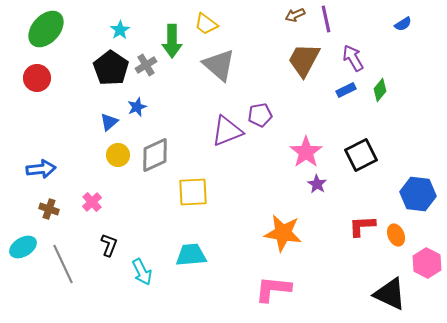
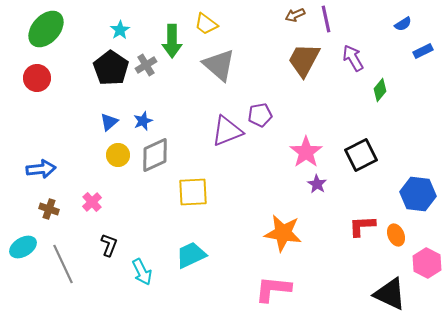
blue rectangle: moved 77 px right, 39 px up
blue star: moved 6 px right, 14 px down
cyan trapezoid: rotated 20 degrees counterclockwise
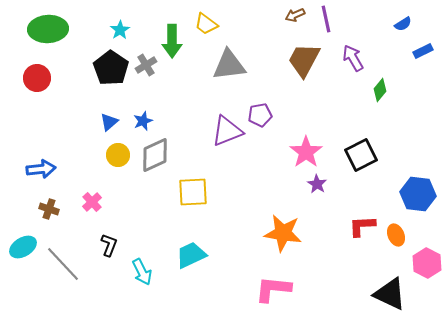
green ellipse: moved 2 px right; rotated 45 degrees clockwise
gray triangle: moved 10 px right; rotated 48 degrees counterclockwise
gray line: rotated 18 degrees counterclockwise
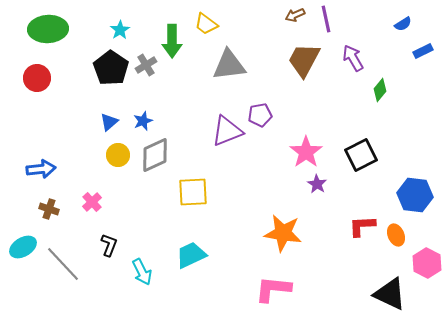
blue hexagon: moved 3 px left, 1 px down
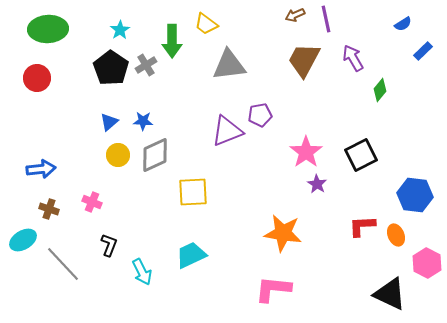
blue rectangle: rotated 18 degrees counterclockwise
blue star: rotated 24 degrees clockwise
pink cross: rotated 24 degrees counterclockwise
cyan ellipse: moved 7 px up
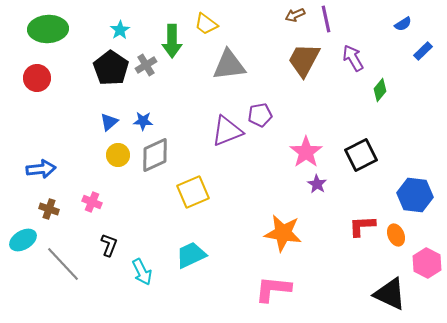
yellow square: rotated 20 degrees counterclockwise
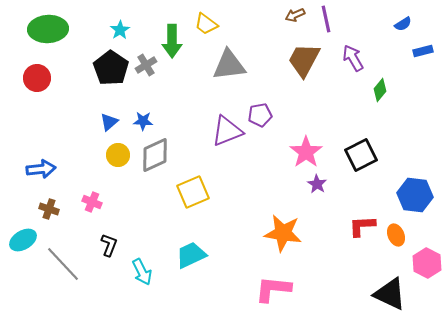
blue rectangle: rotated 30 degrees clockwise
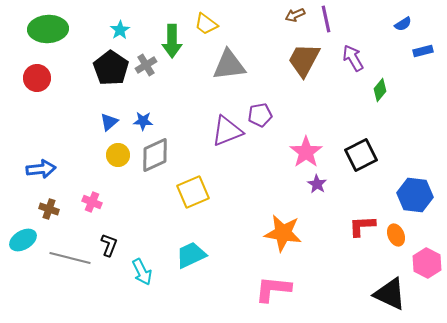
gray line: moved 7 px right, 6 px up; rotated 33 degrees counterclockwise
